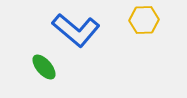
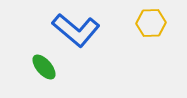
yellow hexagon: moved 7 px right, 3 px down
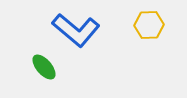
yellow hexagon: moved 2 px left, 2 px down
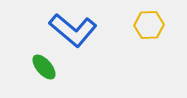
blue L-shape: moved 3 px left
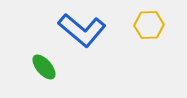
blue L-shape: moved 9 px right
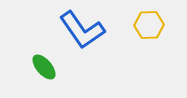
blue L-shape: rotated 15 degrees clockwise
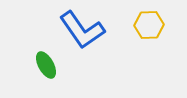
green ellipse: moved 2 px right, 2 px up; rotated 12 degrees clockwise
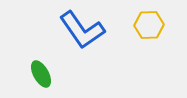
green ellipse: moved 5 px left, 9 px down
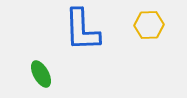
blue L-shape: rotated 33 degrees clockwise
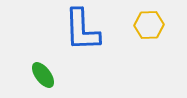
green ellipse: moved 2 px right, 1 px down; rotated 8 degrees counterclockwise
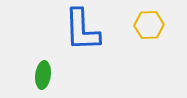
green ellipse: rotated 44 degrees clockwise
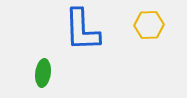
green ellipse: moved 2 px up
